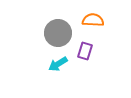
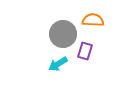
gray circle: moved 5 px right, 1 px down
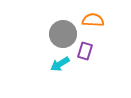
cyan arrow: moved 2 px right
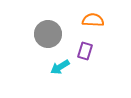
gray circle: moved 15 px left
cyan arrow: moved 3 px down
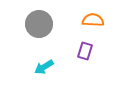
gray circle: moved 9 px left, 10 px up
cyan arrow: moved 16 px left
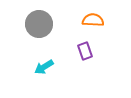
purple rectangle: rotated 36 degrees counterclockwise
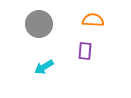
purple rectangle: rotated 24 degrees clockwise
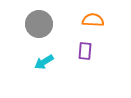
cyan arrow: moved 5 px up
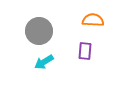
gray circle: moved 7 px down
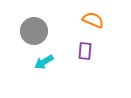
orange semicircle: rotated 20 degrees clockwise
gray circle: moved 5 px left
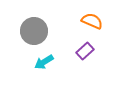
orange semicircle: moved 1 px left, 1 px down
purple rectangle: rotated 42 degrees clockwise
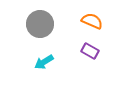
gray circle: moved 6 px right, 7 px up
purple rectangle: moved 5 px right; rotated 72 degrees clockwise
